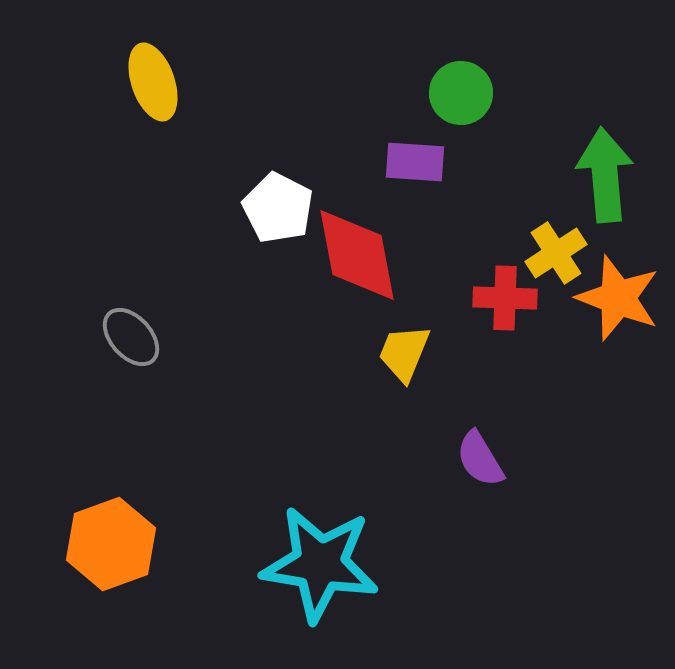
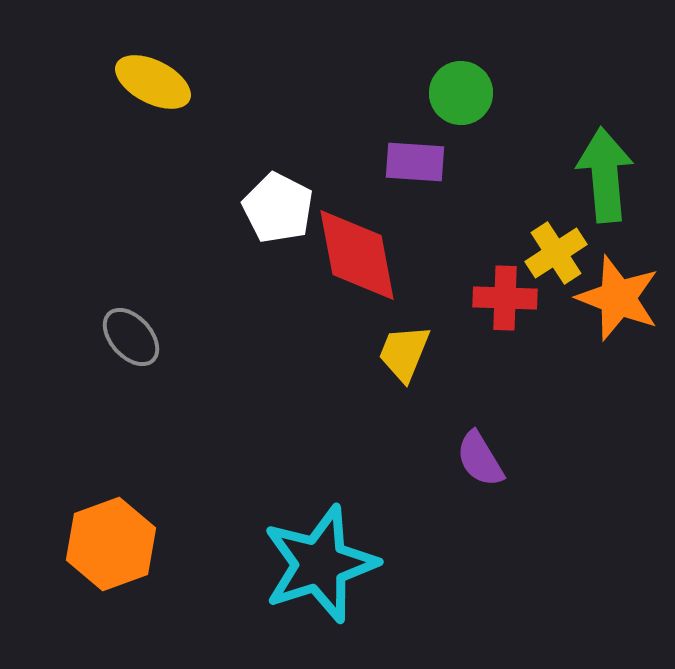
yellow ellipse: rotated 44 degrees counterclockwise
cyan star: rotated 27 degrees counterclockwise
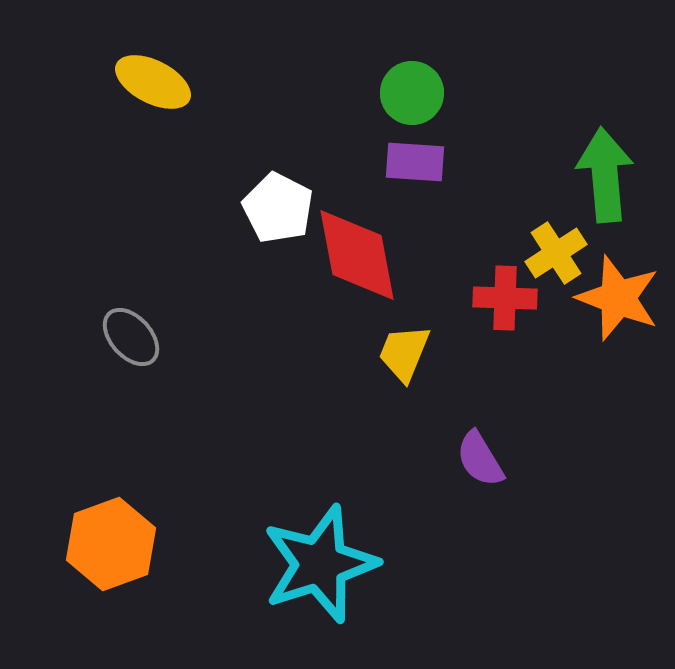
green circle: moved 49 px left
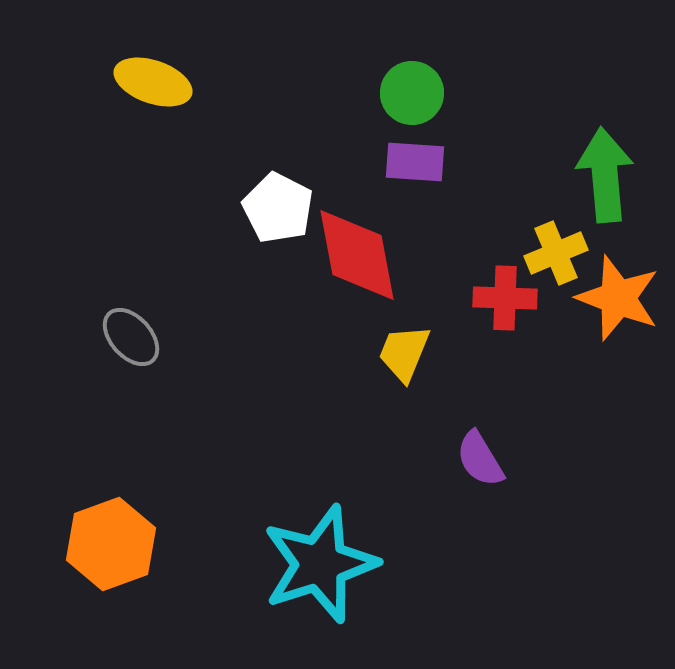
yellow ellipse: rotated 8 degrees counterclockwise
yellow cross: rotated 10 degrees clockwise
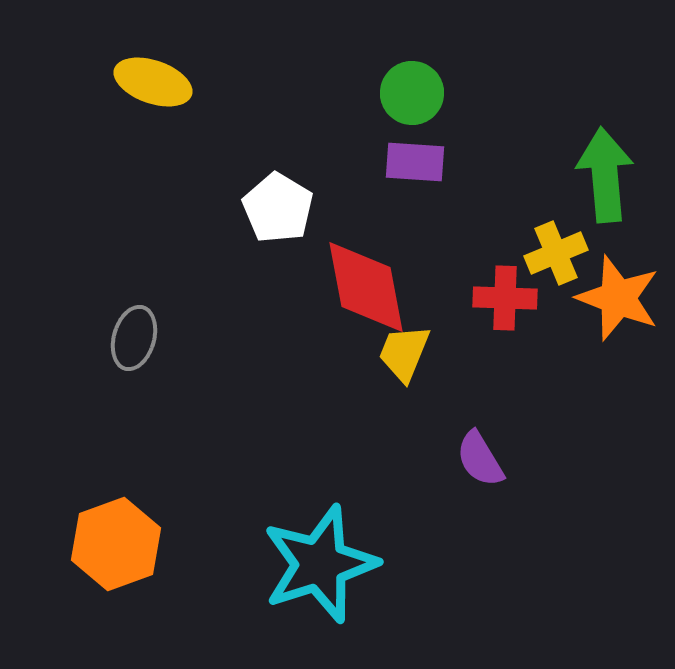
white pentagon: rotated 4 degrees clockwise
red diamond: moved 9 px right, 32 px down
gray ellipse: moved 3 px right, 1 px down; rotated 58 degrees clockwise
orange hexagon: moved 5 px right
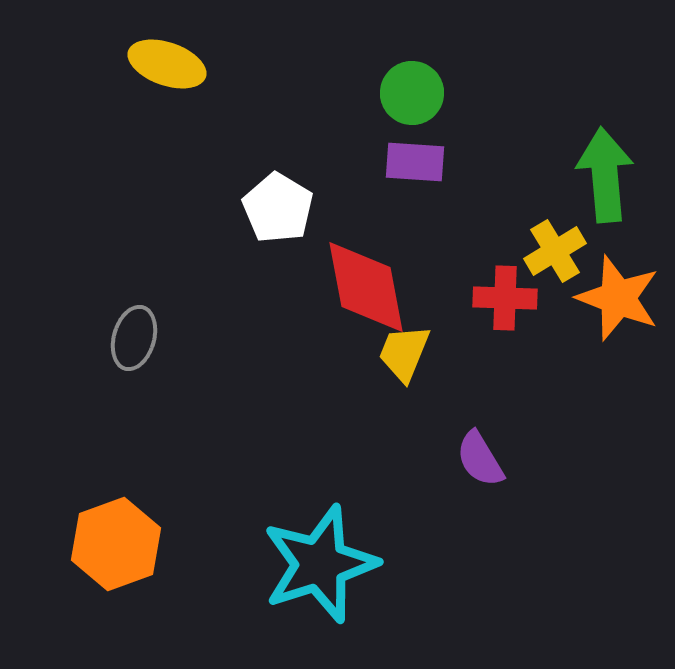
yellow ellipse: moved 14 px right, 18 px up
yellow cross: moved 1 px left, 2 px up; rotated 8 degrees counterclockwise
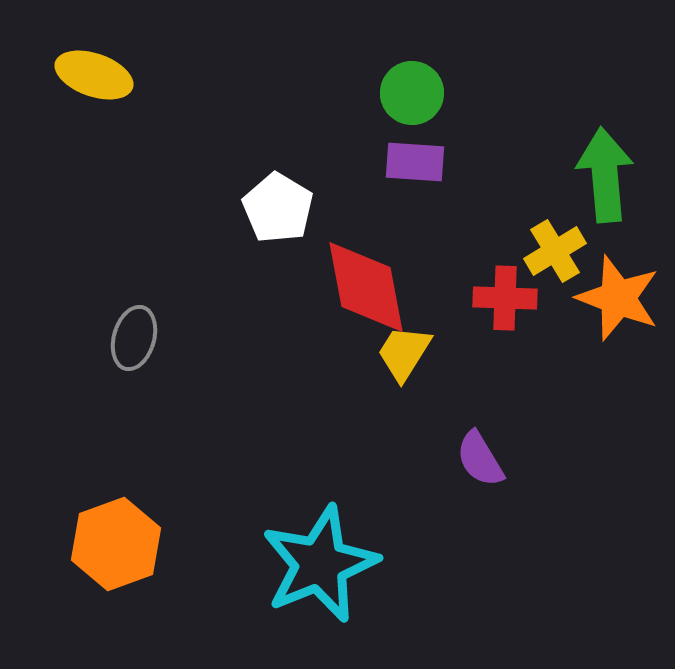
yellow ellipse: moved 73 px left, 11 px down
yellow trapezoid: rotated 10 degrees clockwise
cyan star: rotated 4 degrees counterclockwise
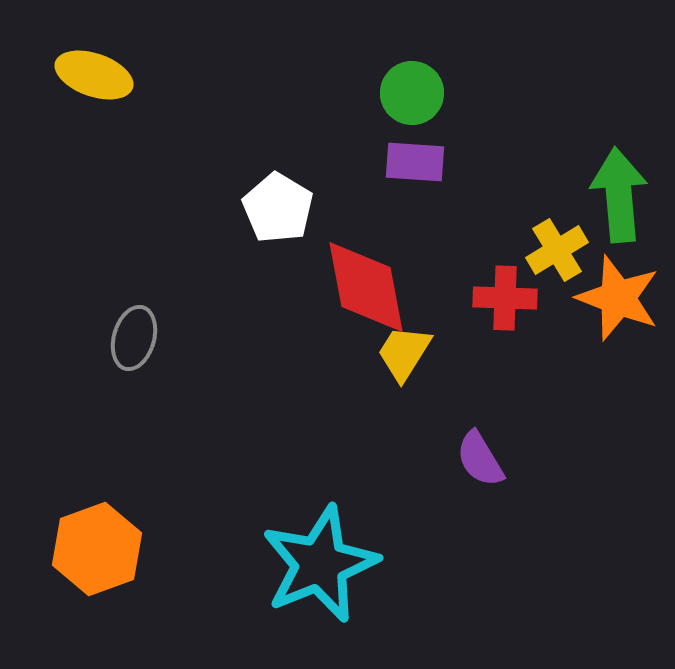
green arrow: moved 14 px right, 20 px down
yellow cross: moved 2 px right, 1 px up
orange hexagon: moved 19 px left, 5 px down
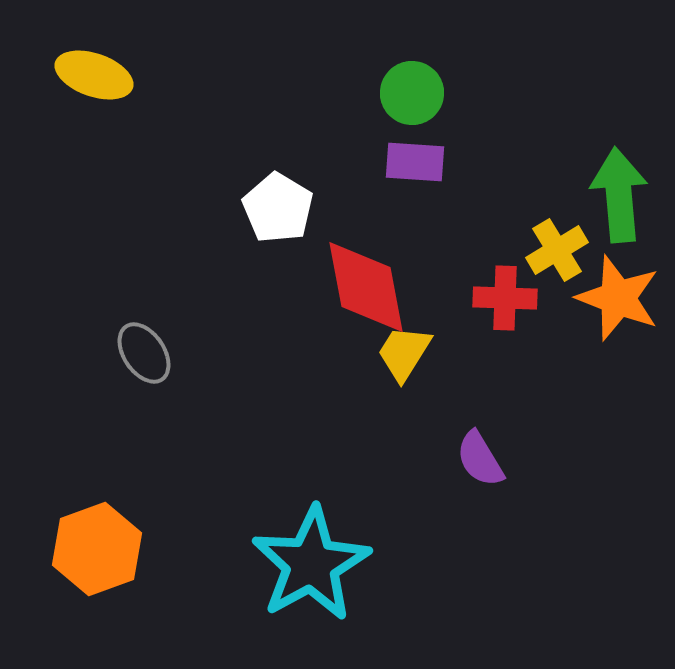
gray ellipse: moved 10 px right, 15 px down; rotated 50 degrees counterclockwise
cyan star: moved 9 px left; rotated 7 degrees counterclockwise
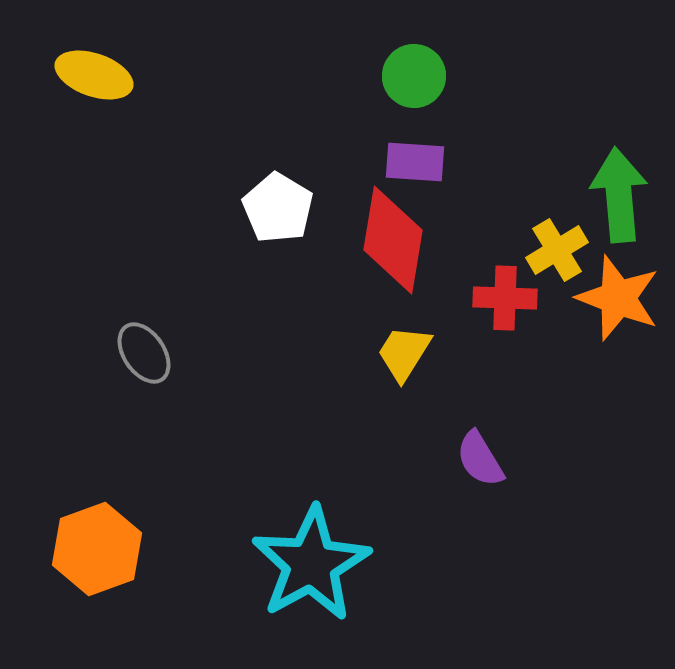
green circle: moved 2 px right, 17 px up
red diamond: moved 27 px right, 47 px up; rotated 20 degrees clockwise
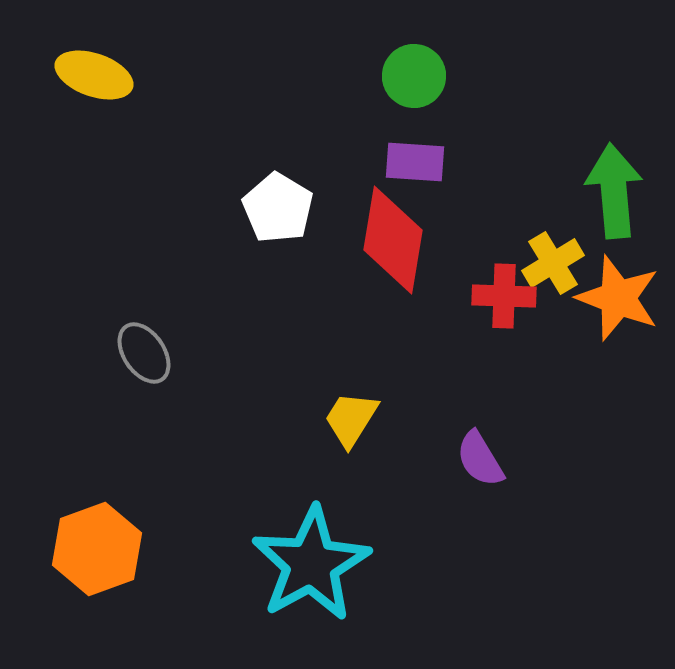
green arrow: moved 5 px left, 4 px up
yellow cross: moved 4 px left, 13 px down
red cross: moved 1 px left, 2 px up
yellow trapezoid: moved 53 px left, 66 px down
